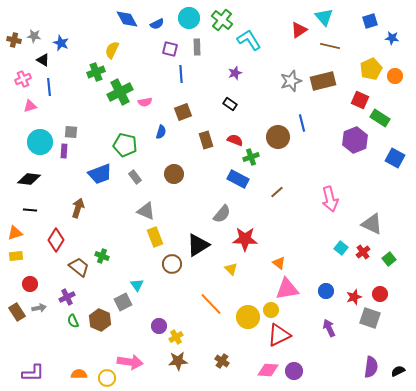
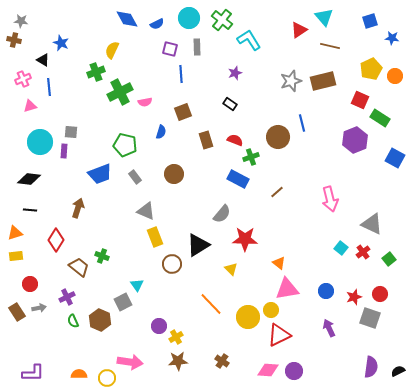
gray star at (34, 36): moved 13 px left, 15 px up
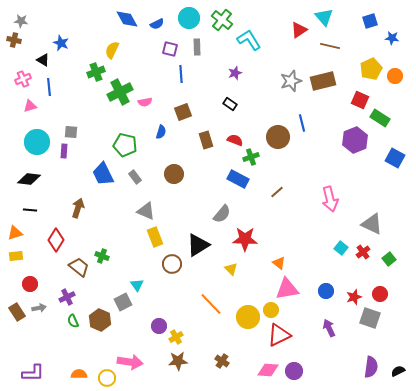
cyan circle at (40, 142): moved 3 px left
blue trapezoid at (100, 174): moved 3 px right; rotated 85 degrees clockwise
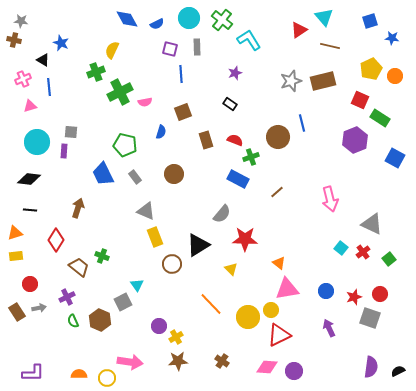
pink diamond at (268, 370): moved 1 px left, 3 px up
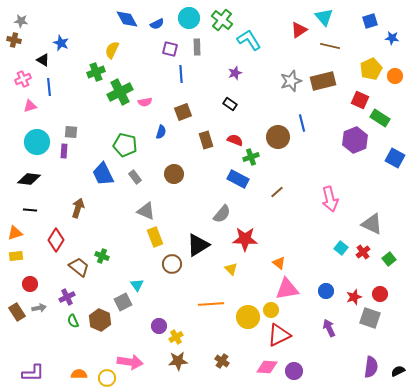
orange line at (211, 304): rotated 50 degrees counterclockwise
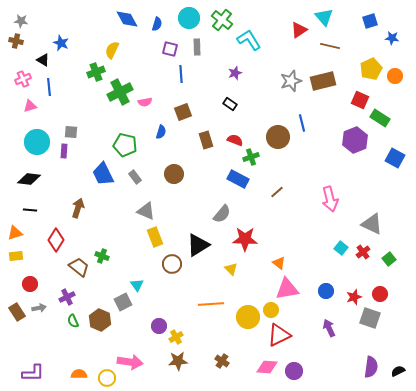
blue semicircle at (157, 24): rotated 48 degrees counterclockwise
brown cross at (14, 40): moved 2 px right, 1 px down
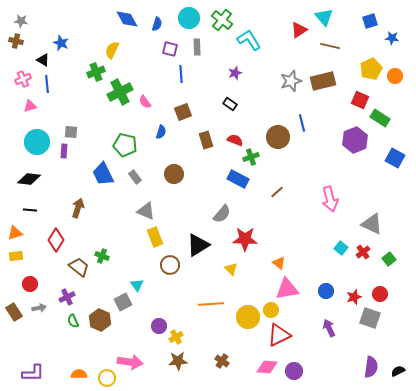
blue line at (49, 87): moved 2 px left, 3 px up
pink semicircle at (145, 102): rotated 64 degrees clockwise
brown circle at (172, 264): moved 2 px left, 1 px down
brown rectangle at (17, 312): moved 3 px left
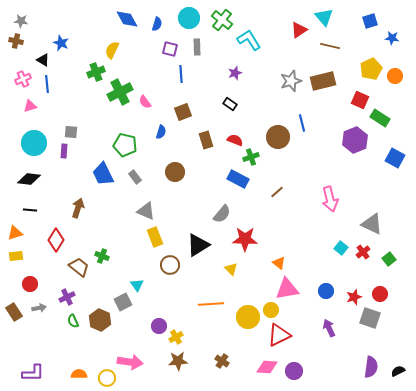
cyan circle at (37, 142): moved 3 px left, 1 px down
brown circle at (174, 174): moved 1 px right, 2 px up
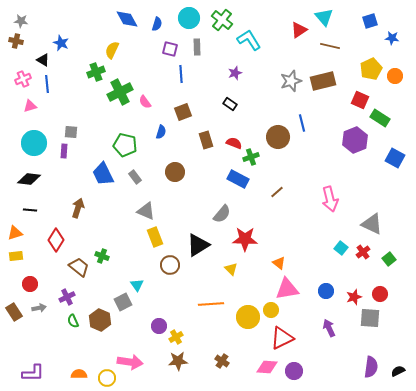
red semicircle at (235, 140): moved 1 px left, 3 px down
gray square at (370, 318): rotated 15 degrees counterclockwise
red triangle at (279, 335): moved 3 px right, 3 px down
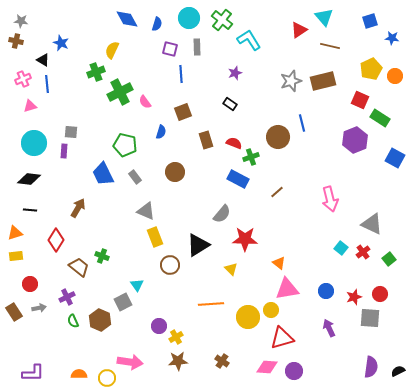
brown arrow at (78, 208): rotated 12 degrees clockwise
red triangle at (282, 338): rotated 10 degrees clockwise
